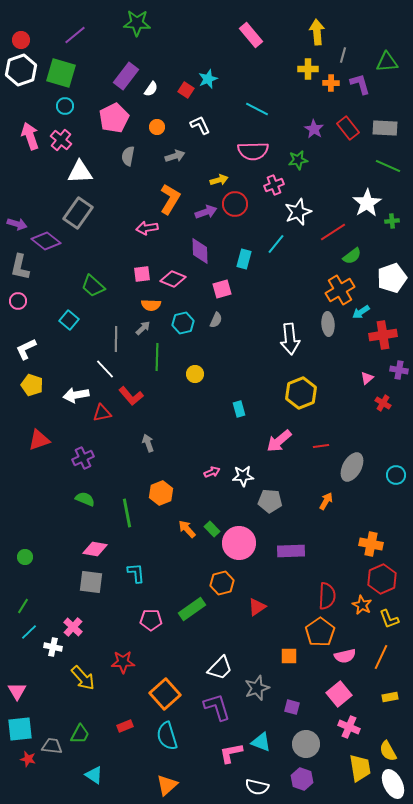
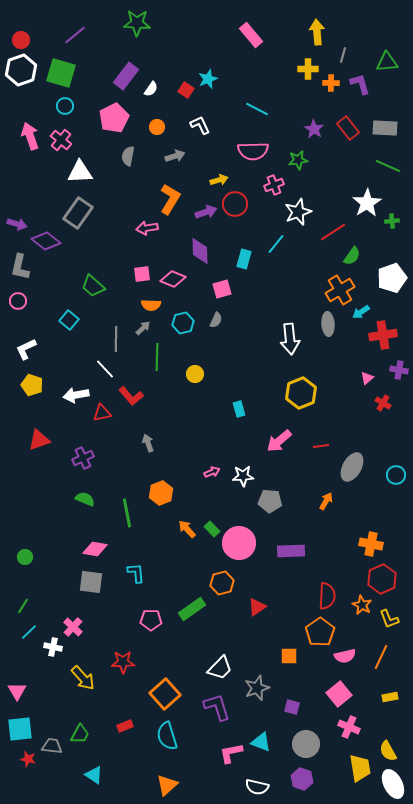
green semicircle at (352, 256): rotated 18 degrees counterclockwise
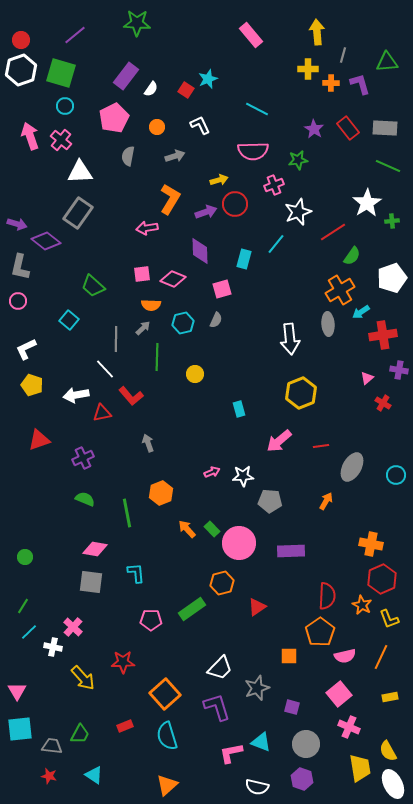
red star at (28, 759): moved 21 px right, 17 px down
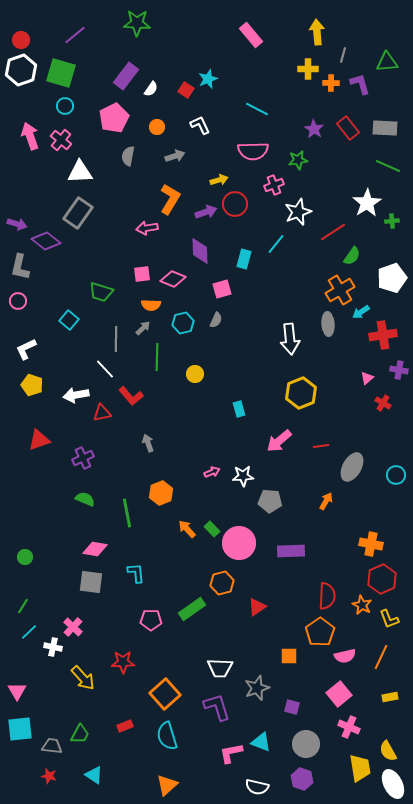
green trapezoid at (93, 286): moved 8 px right, 6 px down; rotated 25 degrees counterclockwise
white trapezoid at (220, 668): rotated 48 degrees clockwise
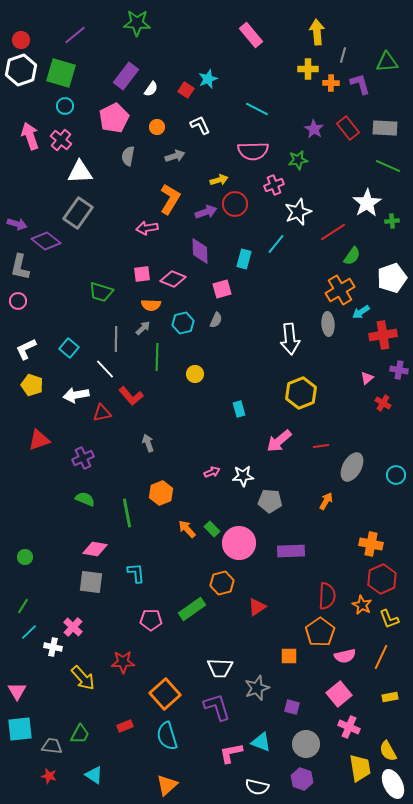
cyan square at (69, 320): moved 28 px down
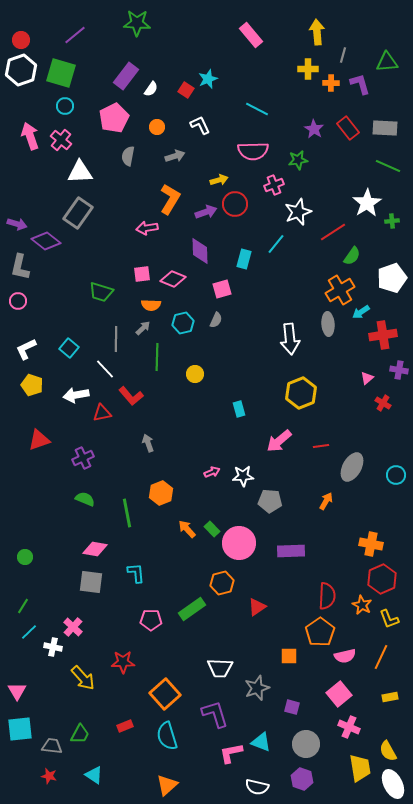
purple L-shape at (217, 707): moved 2 px left, 7 px down
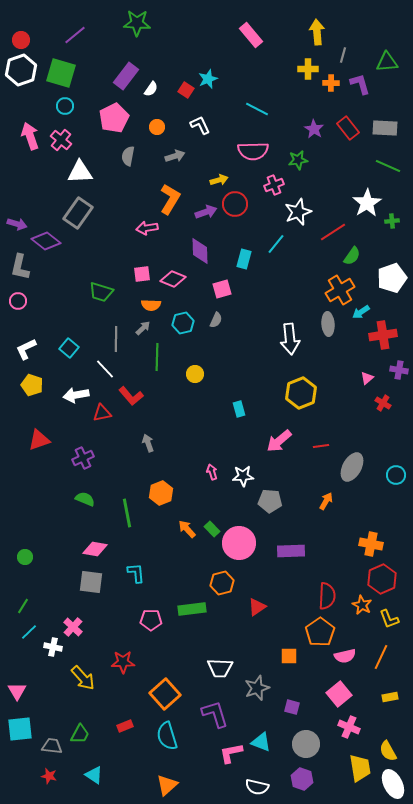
pink arrow at (212, 472): rotated 84 degrees counterclockwise
green rectangle at (192, 609): rotated 28 degrees clockwise
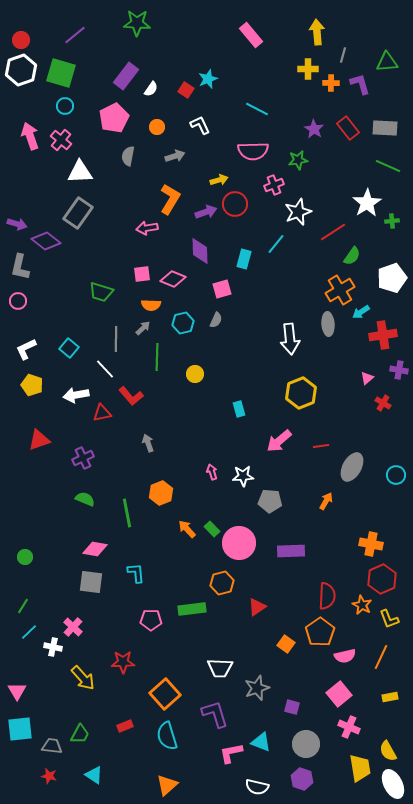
orange square at (289, 656): moved 3 px left, 12 px up; rotated 36 degrees clockwise
